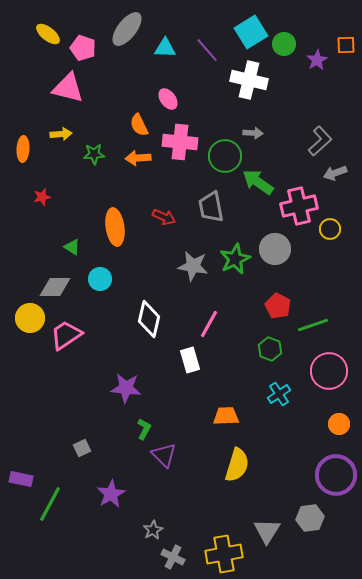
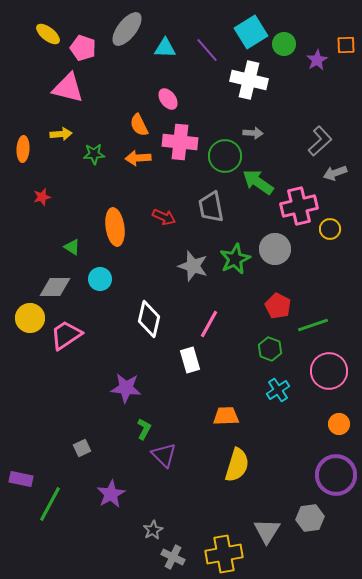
gray star at (193, 266): rotated 8 degrees clockwise
cyan cross at (279, 394): moved 1 px left, 4 px up
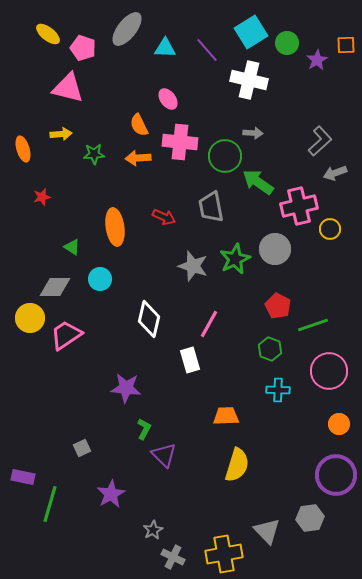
green circle at (284, 44): moved 3 px right, 1 px up
orange ellipse at (23, 149): rotated 20 degrees counterclockwise
cyan cross at (278, 390): rotated 35 degrees clockwise
purple rectangle at (21, 479): moved 2 px right, 2 px up
green line at (50, 504): rotated 12 degrees counterclockwise
gray triangle at (267, 531): rotated 16 degrees counterclockwise
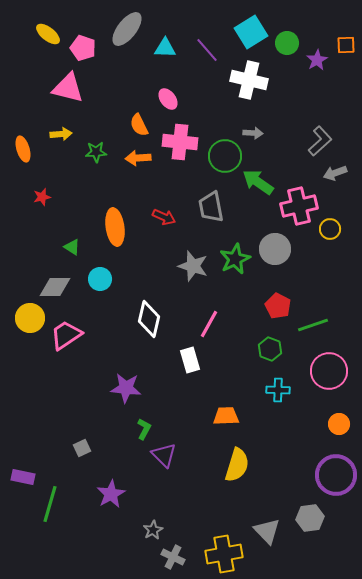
green star at (94, 154): moved 2 px right, 2 px up
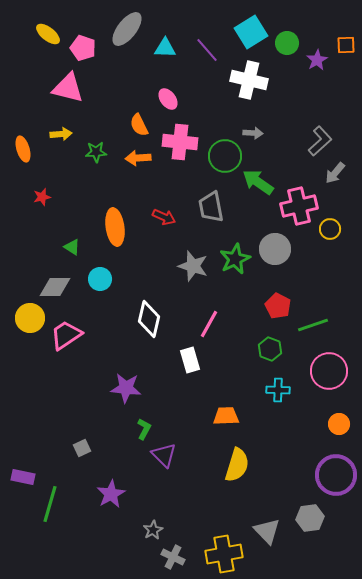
gray arrow at (335, 173): rotated 30 degrees counterclockwise
